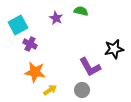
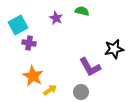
green semicircle: moved 1 px right
purple cross: moved 1 px left, 1 px up; rotated 16 degrees counterclockwise
orange star: moved 2 px left, 4 px down; rotated 20 degrees clockwise
gray circle: moved 1 px left, 2 px down
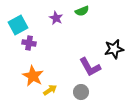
green semicircle: rotated 144 degrees clockwise
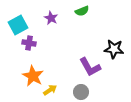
purple star: moved 5 px left
black star: rotated 18 degrees clockwise
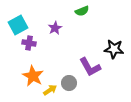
purple star: moved 4 px right, 10 px down; rotated 16 degrees clockwise
gray circle: moved 12 px left, 9 px up
